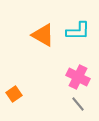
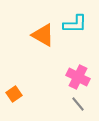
cyan L-shape: moved 3 px left, 7 px up
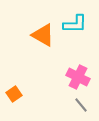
gray line: moved 3 px right, 1 px down
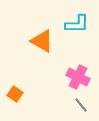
cyan L-shape: moved 2 px right
orange triangle: moved 1 px left, 6 px down
orange square: moved 1 px right; rotated 21 degrees counterclockwise
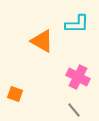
orange square: rotated 14 degrees counterclockwise
gray line: moved 7 px left, 5 px down
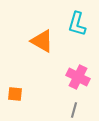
cyan L-shape: rotated 105 degrees clockwise
orange square: rotated 14 degrees counterclockwise
gray line: rotated 56 degrees clockwise
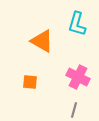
orange square: moved 15 px right, 12 px up
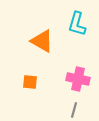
pink cross: moved 2 px down; rotated 15 degrees counterclockwise
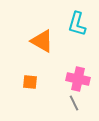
gray line: moved 7 px up; rotated 42 degrees counterclockwise
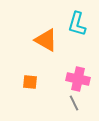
orange triangle: moved 4 px right, 1 px up
